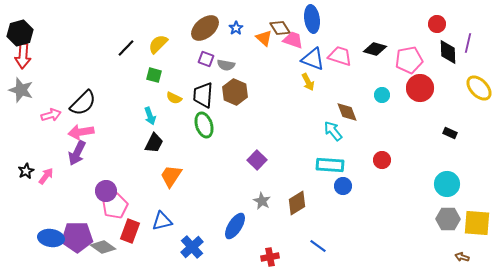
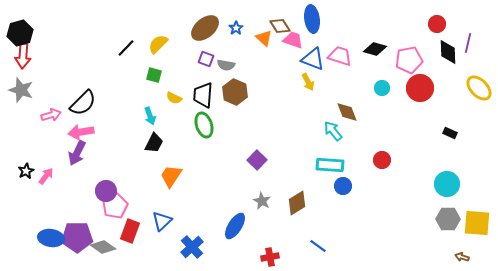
brown diamond at (280, 28): moved 2 px up
cyan circle at (382, 95): moved 7 px up
blue triangle at (162, 221): rotated 30 degrees counterclockwise
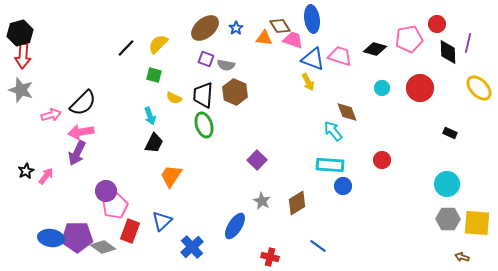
orange triangle at (264, 38): rotated 36 degrees counterclockwise
pink pentagon at (409, 60): moved 21 px up
red cross at (270, 257): rotated 24 degrees clockwise
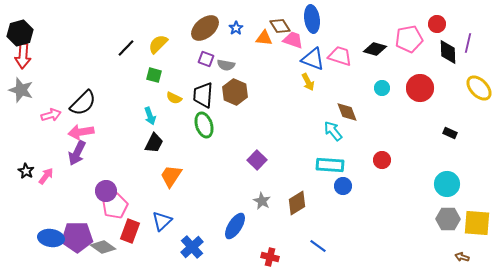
black star at (26, 171): rotated 14 degrees counterclockwise
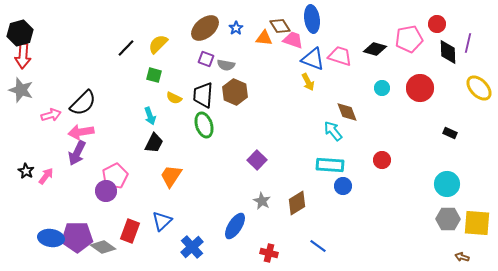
pink pentagon at (115, 206): moved 30 px up
red cross at (270, 257): moved 1 px left, 4 px up
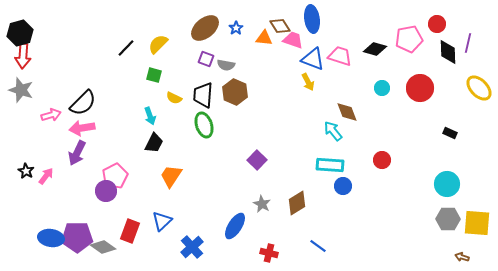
pink arrow at (81, 132): moved 1 px right, 4 px up
gray star at (262, 201): moved 3 px down
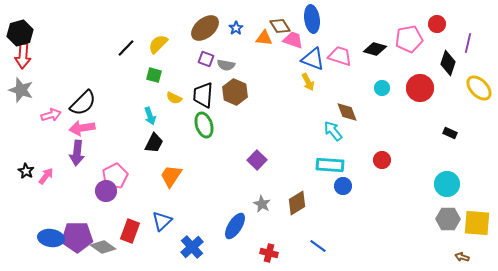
black diamond at (448, 52): moved 11 px down; rotated 20 degrees clockwise
purple arrow at (77, 153): rotated 20 degrees counterclockwise
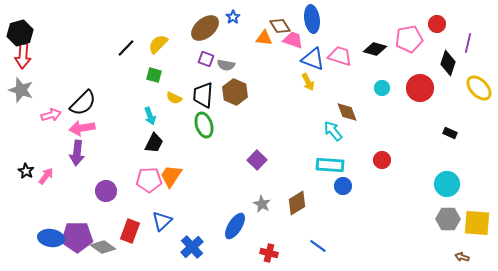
blue star at (236, 28): moved 3 px left, 11 px up
pink pentagon at (115, 176): moved 34 px right, 4 px down; rotated 25 degrees clockwise
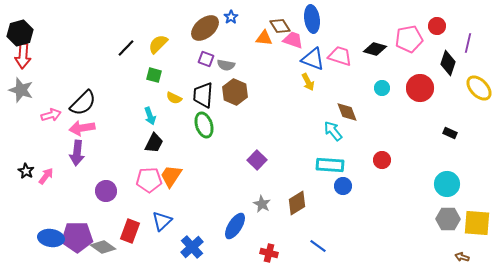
blue star at (233, 17): moved 2 px left
red circle at (437, 24): moved 2 px down
